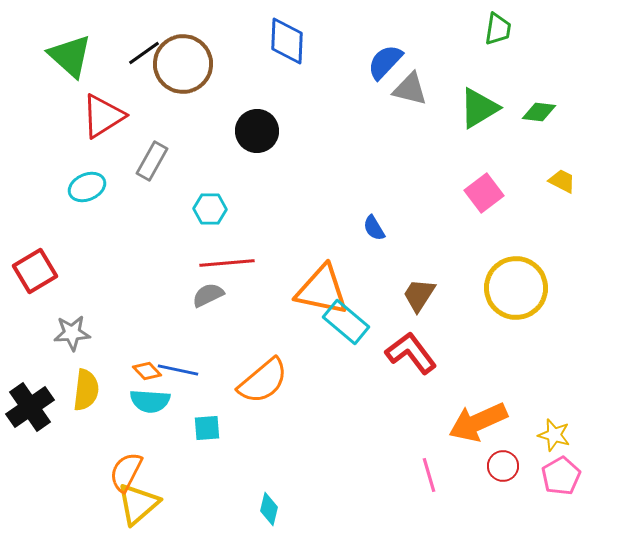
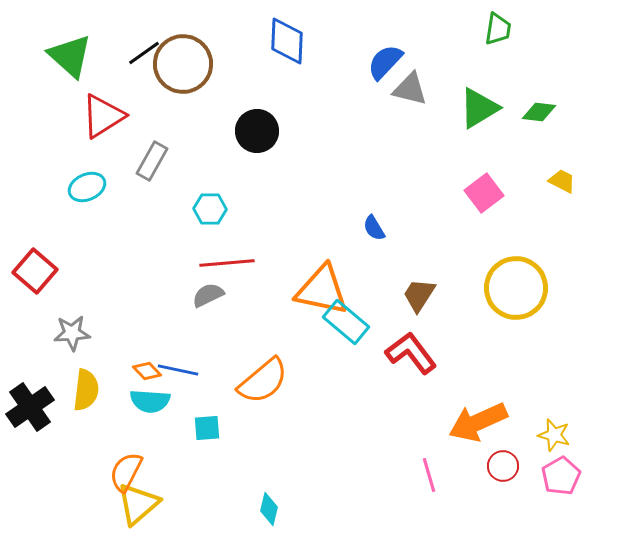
red square at (35, 271): rotated 18 degrees counterclockwise
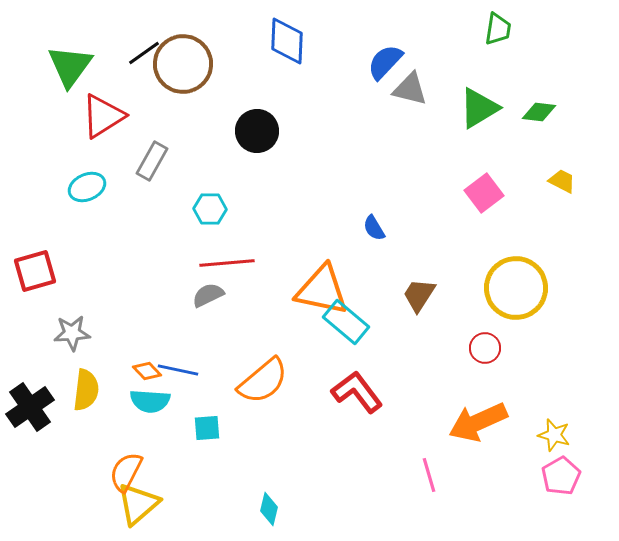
green triangle at (70, 56): moved 10 px down; rotated 24 degrees clockwise
red square at (35, 271): rotated 33 degrees clockwise
red L-shape at (411, 353): moved 54 px left, 39 px down
red circle at (503, 466): moved 18 px left, 118 px up
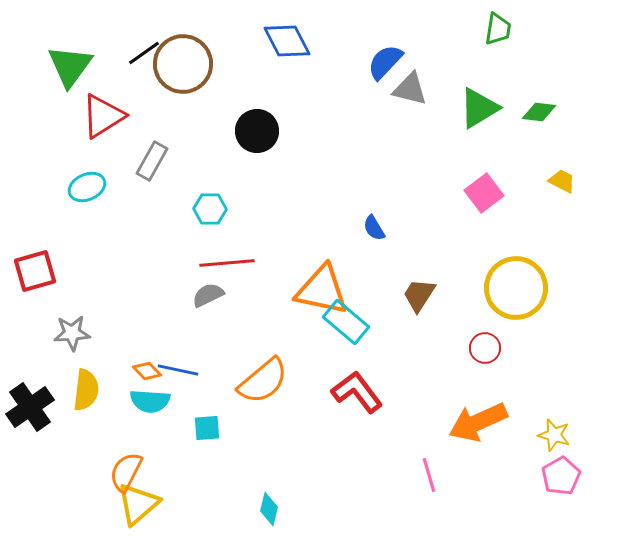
blue diamond at (287, 41): rotated 30 degrees counterclockwise
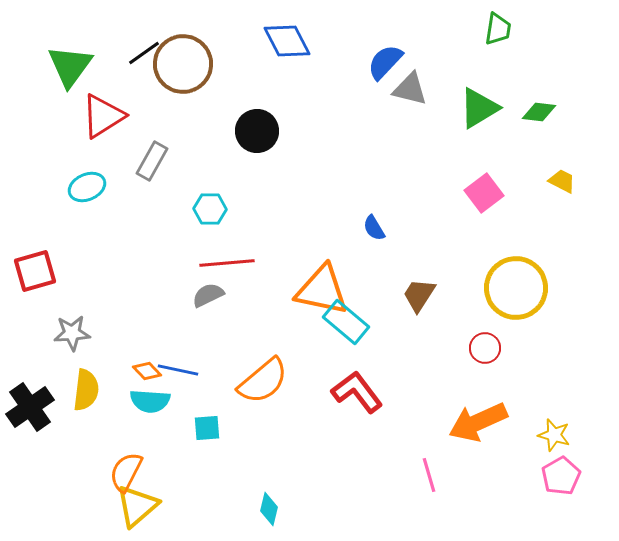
yellow triangle at (138, 504): moved 1 px left, 2 px down
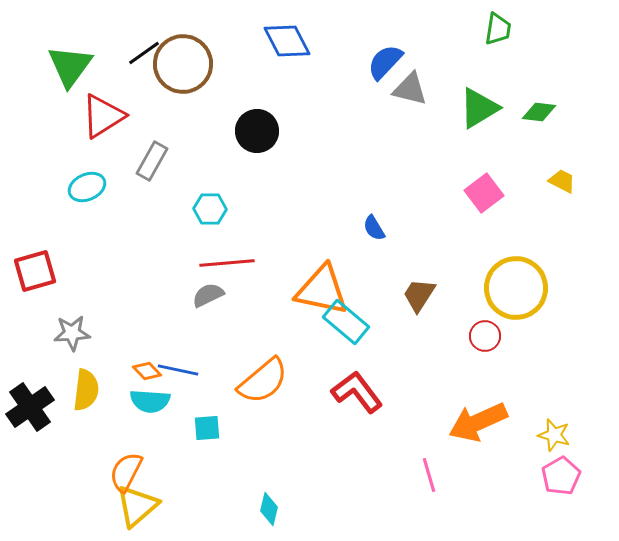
red circle at (485, 348): moved 12 px up
